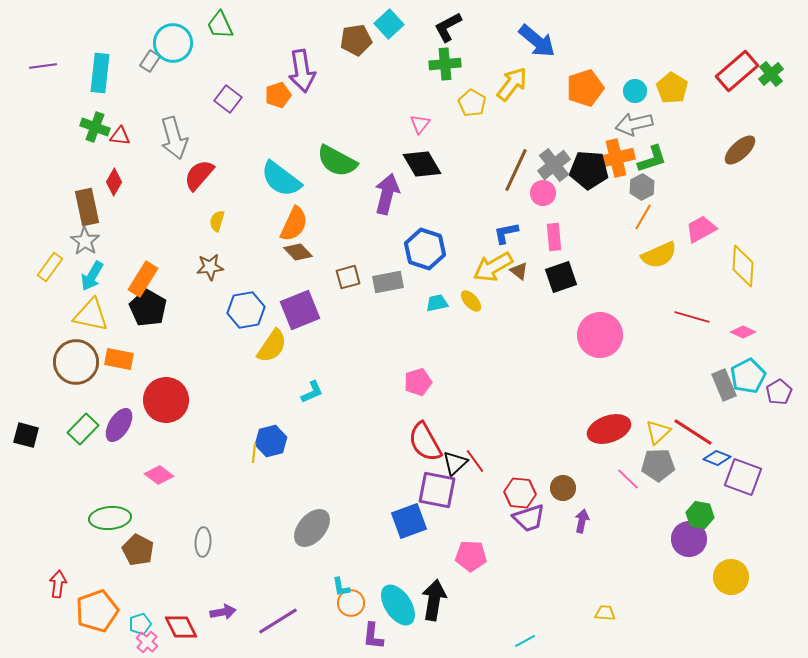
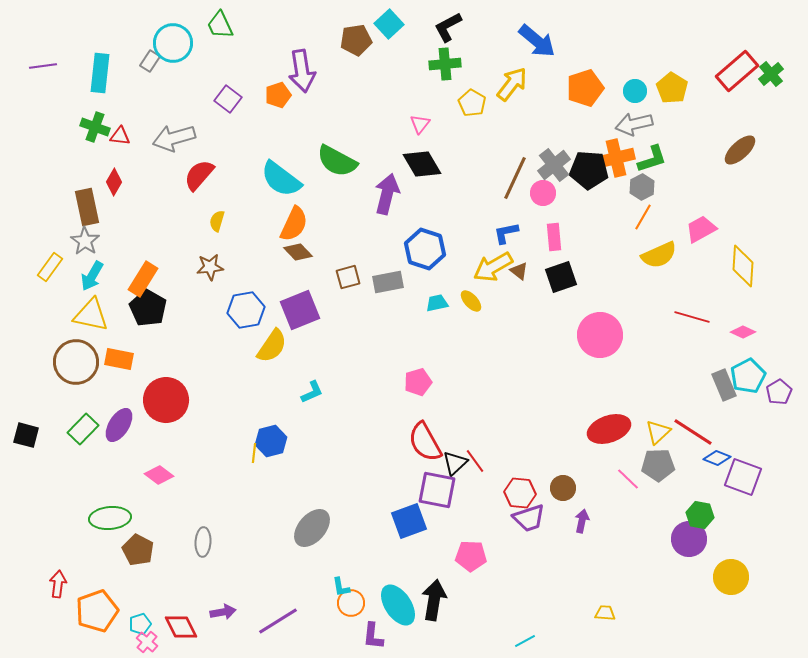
gray arrow at (174, 138): rotated 90 degrees clockwise
brown line at (516, 170): moved 1 px left, 8 px down
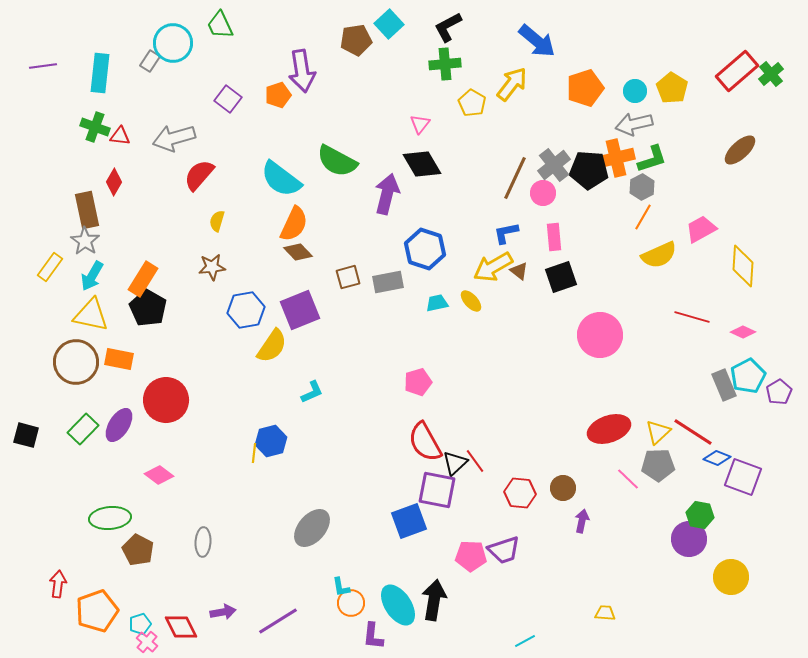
brown rectangle at (87, 207): moved 3 px down
brown star at (210, 267): moved 2 px right
purple trapezoid at (529, 518): moved 25 px left, 32 px down
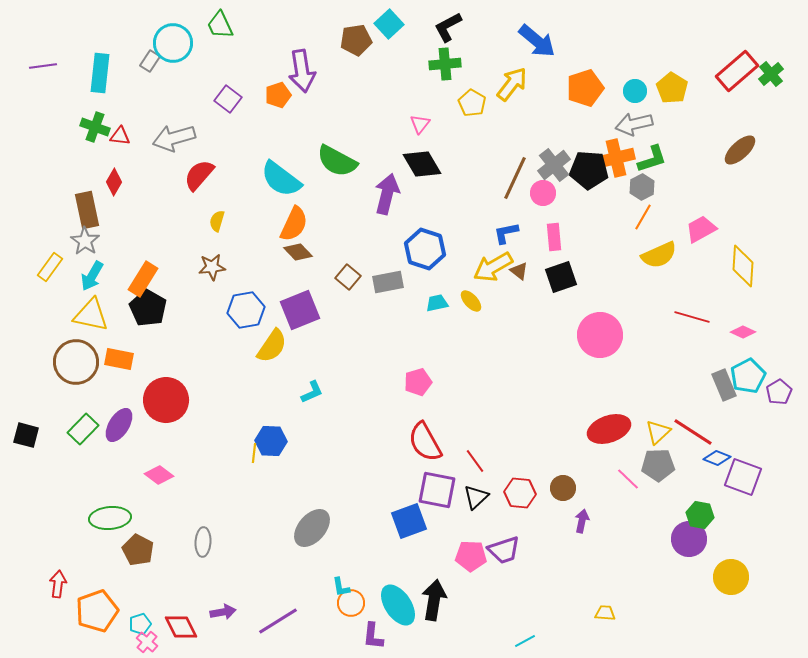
brown square at (348, 277): rotated 35 degrees counterclockwise
blue hexagon at (271, 441): rotated 16 degrees clockwise
black triangle at (455, 463): moved 21 px right, 34 px down
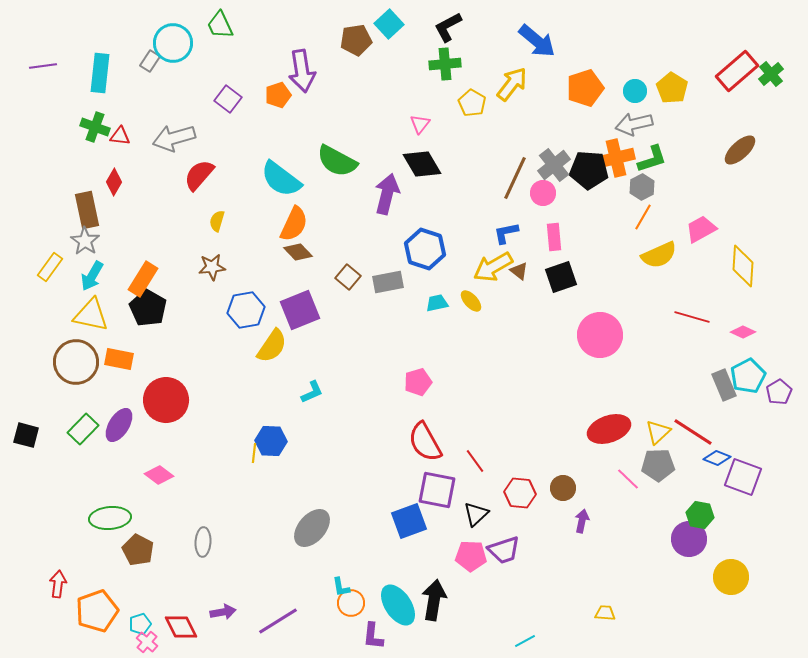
black triangle at (476, 497): moved 17 px down
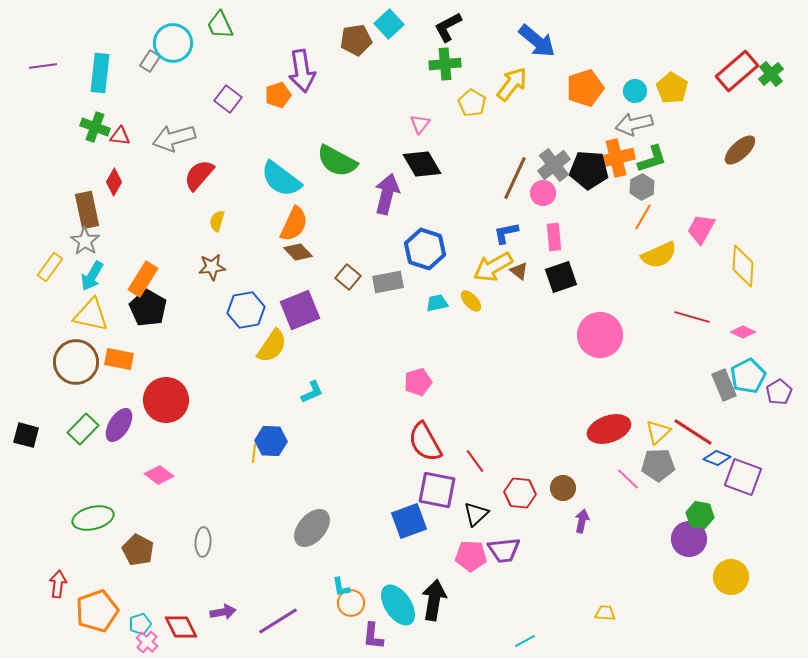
pink trapezoid at (701, 229): rotated 32 degrees counterclockwise
green ellipse at (110, 518): moved 17 px left; rotated 9 degrees counterclockwise
purple trapezoid at (504, 550): rotated 12 degrees clockwise
